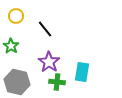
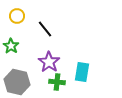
yellow circle: moved 1 px right
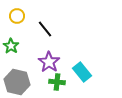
cyan rectangle: rotated 48 degrees counterclockwise
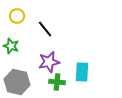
green star: rotated 14 degrees counterclockwise
purple star: rotated 25 degrees clockwise
cyan rectangle: rotated 42 degrees clockwise
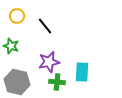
black line: moved 3 px up
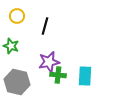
black line: rotated 54 degrees clockwise
cyan rectangle: moved 3 px right, 4 px down
green cross: moved 1 px right, 7 px up
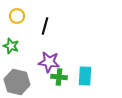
purple star: rotated 20 degrees clockwise
green cross: moved 1 px right, 2 px down
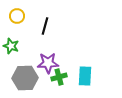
purple star: moved 1 px left, 1 px down; rotated 10 degrees counterclockwise
green cross: rotated 21 degrees counterclockwise
gray hexagon: moved 8 px right, 4 px up; rotated 15 degrees counterclockwise
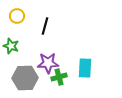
cyan rectangle: moved 8 px up
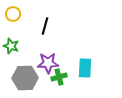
yellow circle: moved 4 px left, 2 px up
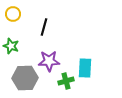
black line: moved 1 px left, 1 px down
purple star: moved 1 px right, 2 px up
green cross: moved 7 px right, 4 px down
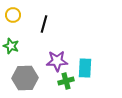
yellow circle: moved 1 px down
black line: moved 3 px up
purple star: moved 8 px right
